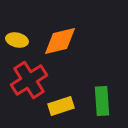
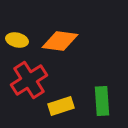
orange diamond: rotated 21 degrees clockwise
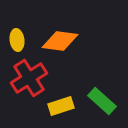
yellow ellipse: rotated 70 degrees clockwise
red cross: moved 2 px up
green rectangle: rotated 44 degrees counterclockwise
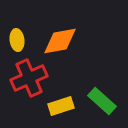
orange diamond: rotated 18 degrees counterclockwise
red cross: rotated 9 degrees clockwise
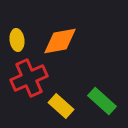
yellow rectangle: rotated 60 degrees clockwise
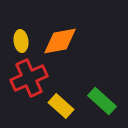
yellow ellipse: moved 4 px right, 1 px down
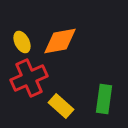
yellow ellipse: moved 1 px right, 1 px down; rotated 20 degrees counterclockwise
green rectangle: moved 2 px right, 2 px up; rotated 56 degrees clockwise
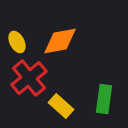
yellow ellipse: moved 5 px left
red cross: rotated 15 degrees counterclockwise
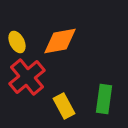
red cross: moved 2 px left, 1 px up
yellow rectangle: moved 3 px right; rotated 20 degrees clockwise
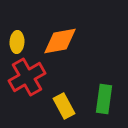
yellow ellipse: rotated 30 degrees clockwise
red cross: rotated 9 degrees clockwise
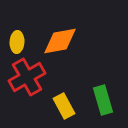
green rectangle: moved 1 px left, 1 px down; rotated 24 degrees counterclockwise
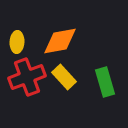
red cross: rotated 9 degrees clockwise
green rectangle: moved 2 px right, 18 px up
yellow rectangle: moved 29 px up; rotated 15 degrees counterclockwise
